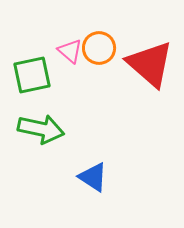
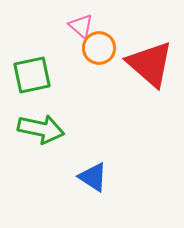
pink triangle: moved 11 px right, 25 px up
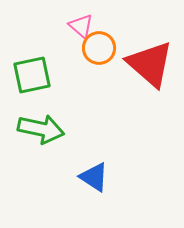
blue triangle: moved 1 px right
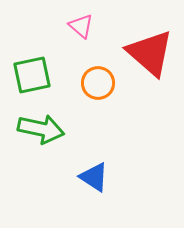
orange circle: moved 1 px left, 35 px down
red triangle: moved 11 px up
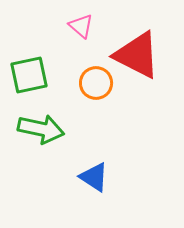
red triangle: moved 13 px left, 2 px down; rotated 14 degrees counterclockwise
green square: moved 3 px left
orange circle: moved 2 px left
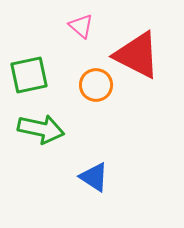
orange circle: moved 2 px down
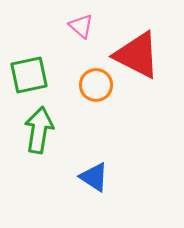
green arrow: moved 2 px left, 1 px down; rotated 93 degrees counterclockwise
